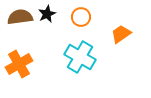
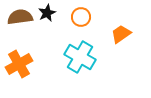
black star: moved 1 px up
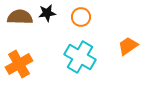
black star: rotated 18 degrees clockwise
brown semicircle: rotated 10 degrees clockwise
orange trapezoid: moved 7 px right, 12 px down
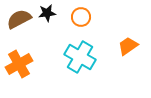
brown semicircle: moved 1 px left, 2 px down; rotated 30 degrees counterclockwise
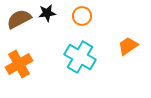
orange circle: moved 1 px right, 1 px up
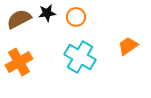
orange circle: moved 6 px left, 1 px down
orange cross: moved 2 px up
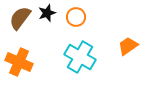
black star: rotated 12 degrees counterclockwise
brown semicircle: moved 1 px right, 1 px up; rotated 25 degrees counterclockwise
orange cross: rotated 36 degrees counterclockwise
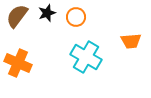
brown semicircle: moved 3 px left, 2 px up
orange trapezoid: moved 3 px right, 5 px up; rotated 150 degrees counterclockwise
cyan cross: moved 6 px right
orange cross: moved 1 px left, 1 px down
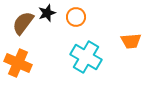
brown semicircle: moved 6 px right, 7 px down
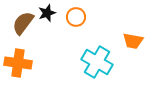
orange trapezoid: moved 2 px right; rotated 15 degrees clockwise
cyan cross: moved 11 px right, 5 px down
orange cross: rotated 16 degrees counterclockwise
